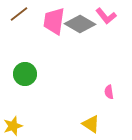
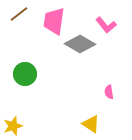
pink L-shape: moved 9 px down
gray diamond: moved 20 px down
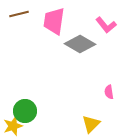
brown line: rotated 24 degrees clockwise
green circle: moved 37 px down
yellow triangle: rotated 42 degrees clockwise
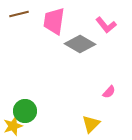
pink semicircle: rotated 128 degrees counterclockwise
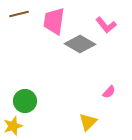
green circle: moved 10 px up
yellow triangle: moved 3 px left, 2 px up
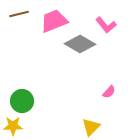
pink trapezoid: rotated 60 degrees clockwise
green circle: moved 3 px left
yellow triangle: moved 3 px right, 5 px down
yellow star: rotated 18 degrees clockwise
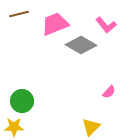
pink trapezoid: moved 1 px right, 3 px down
gray diamond: moved 1 px right, 1 px down
yellow star: moved 1 px right, 1 px down
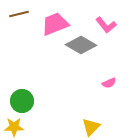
pink semicircle: moved 9 px up; rotated 24 degrees clockwise
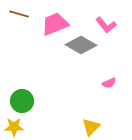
brown line: rotated 30 degrees clockwise
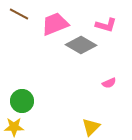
brown line: rotated 12 degrees clockwise
pink L-shape: rotated 35 degrees counterclockwise
